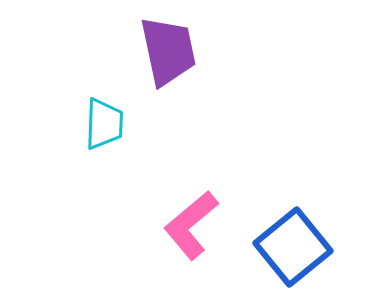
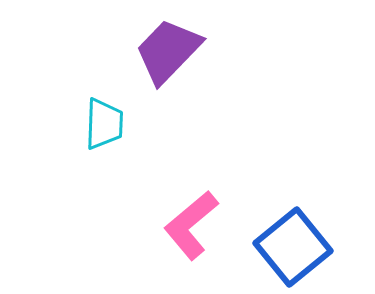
purple trapezoid: rotated 124 degrees counterclockwise
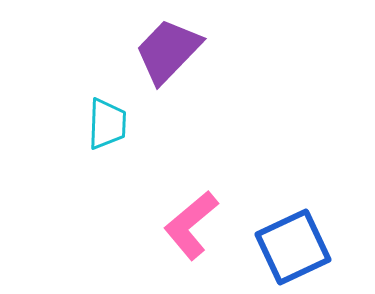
cyan trapezoid: moved 3 px right
blue square: rotated 14 degrees clockwise
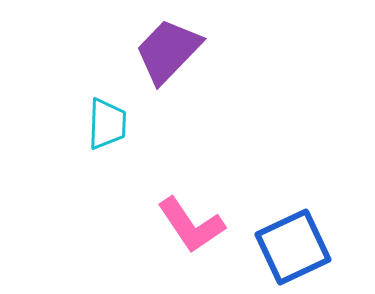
pink L-shape: rotated 84 degrees counterclockwise
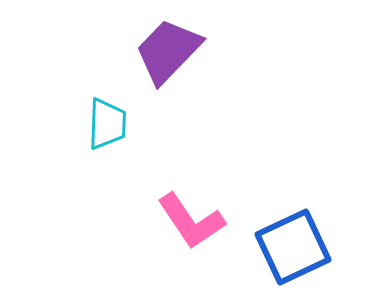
pink L-shape: moved 4 px up
